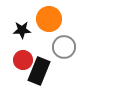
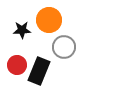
orange circle: moved 1 px down
red circle: moved 6 px left, 5 px down
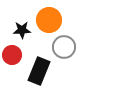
red circle: moved 5 px left, 10 px up
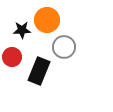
orange circle: moved 2 px left
red circle: moved 2 px down
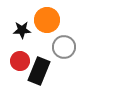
red circle: moved 8 px right, 4 px down
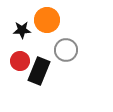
gray circle: moved 2 px right, 3 px down
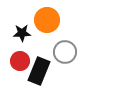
black star: moved 3 px down
gray circle: moved 1 px left, 2 px down
